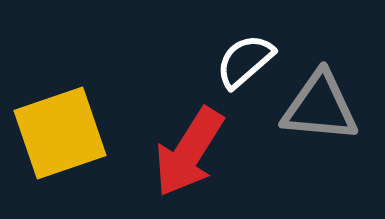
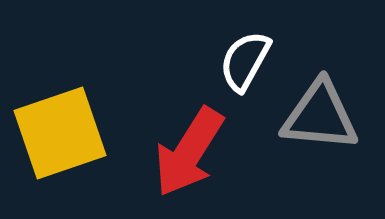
white semicircle: rotated 20 degrees counterclockwise
gray triangle: moved 9 px down
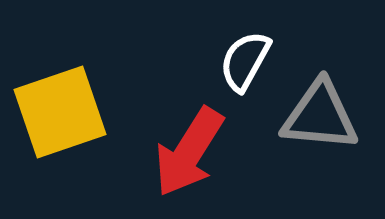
yellow square: moved 21 px up
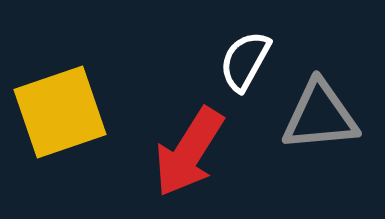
gray triangle: rotated 10 degrees counterclockwise
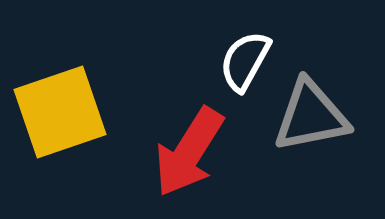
gray triangle: moved 9 px left; rotated 6 degrees counterclockwise
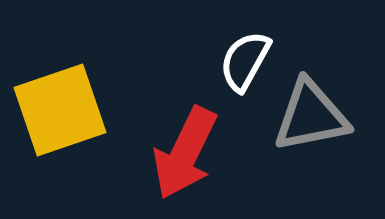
yellow square: moved 2 px up
red arrow: moved 4 px left, 1 px down; rotated 6 degrees counterclockwise
